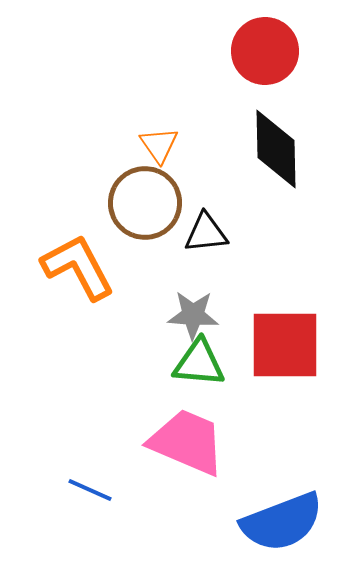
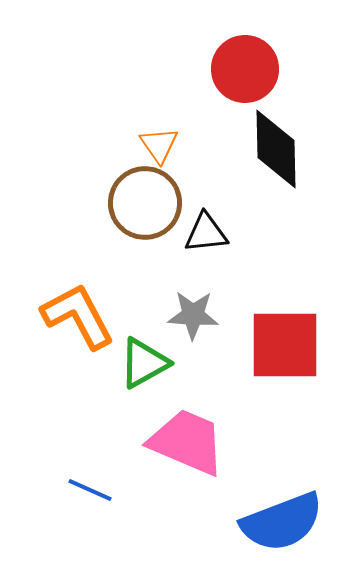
red circle: moved 20 px left, 18 px down
orange L-shape: moved 49 px down
green triangle: moved 55 px left; rotated 34 degrees counterclockwise
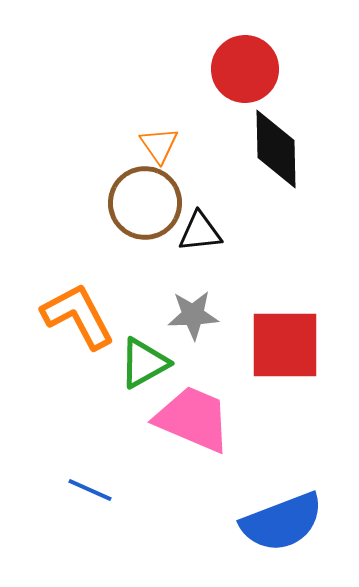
black triangle: moved 6 px left, 1 px up
gray star: rotated 6 degrees counterclockwise
pink trapezoid: moved 6 px right, 23 px up
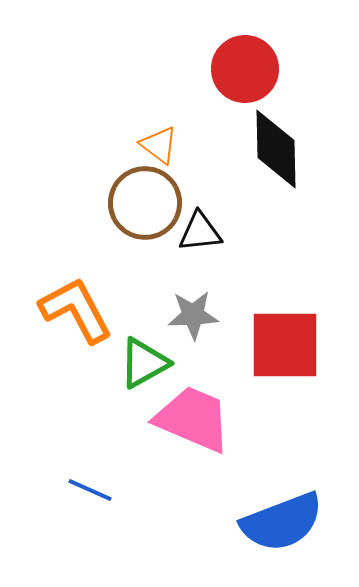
orange triangle: rotated 18 degrees counterclockwise
orange L-shape: moved 2 px left, 6 px up
